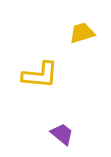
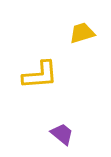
yellow L-shape: rotated 9 degrees counterclockwise
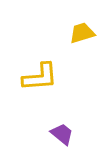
yellow L-shape: moved 2 px down
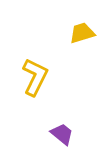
yellow L-shape: moved 5 px left; rotated 60 degrees counterclockwise
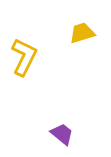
yellow L-shape: moved 11 px left, 20 px up
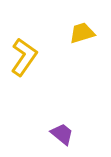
yellow L-shape: rotated 9 degrees clockwise
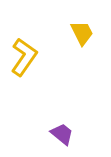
yellow trapezoid: rotated 80 degrees clockwise
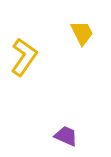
purple trapezoid: moved 4 px right, 2 px down; rotated 15 degrees counterclockwise
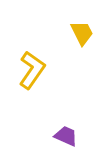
yellow L-shape: moved 8 px right, 13 px down
